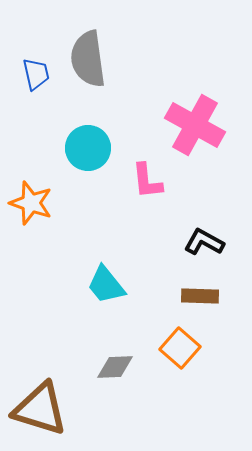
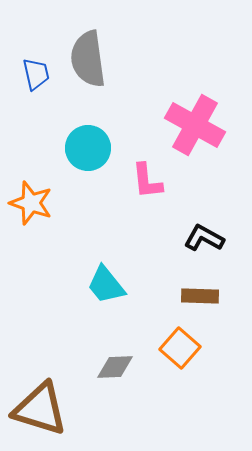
black L-shape: moved 4 px up
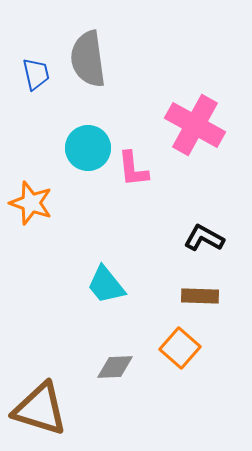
pink L-shape: moved 14 px left, 12 px up
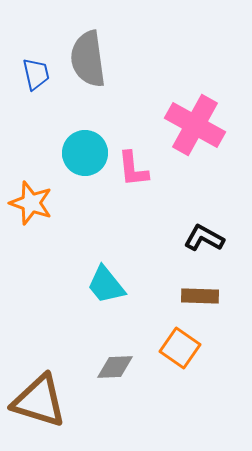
cyan circle: moved 3 px left, 5 px down
orange square: rotated 6 degrees counterclockwise
brown triangle: moved 1 px left, 8 px up
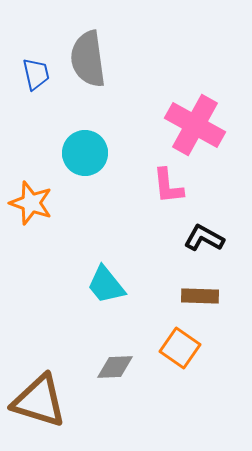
pink L-shape: moved 35 px right, 17 px down
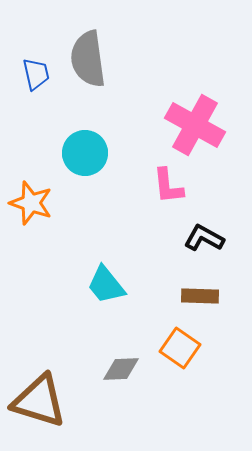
gray diamond: moved 6 px right, 2 px down
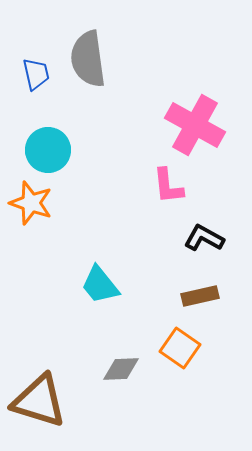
cyan circle: moved 37 px left, 3 px up
cyan trapezoid: moved 6 px left
brown rectangle: rotated 15 degrees counterclockwise
